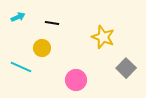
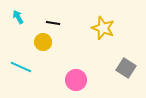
cyan arrow: rotated 96 degrees counterclockwise
black line: moved 1 px right
yellow star: moved 9 px up
yellow circle: moved 1 px right, 6 px up
gray square: rotated 12 degrees counterclockwise
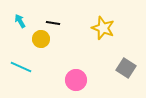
cyan arrow: moved 2 px right, 4 px down
yellow circle: moved 2 px left, 3 px up
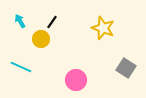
black line: moved 1 px left, 1 px up; rotated 64 degrees counterclockwise
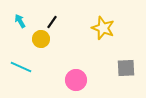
gray square: rotated 36 degrees counterclockwise
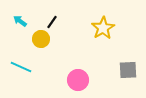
cyan arrow: rotated 24 degrees counterclockwise
yellow star: rotated 20 degrees clockwise
gray square: moved 2 px right, 2 px down
pink circle: moved 2 px right
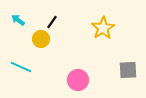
cyan arrow: moved 2 px left, 1 px up
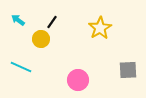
yellow star: moved 3 px left
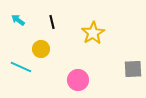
black line: rotated 48 degrees counterclockwise
yellow star: moved 7 px left, 5 px down
yellow circle: moved 10 px down
gray square: moved 5 px right, 1 px up
